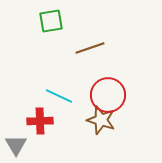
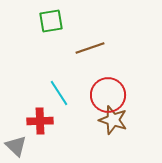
cyan line: moved 3 px up; rotated 32 degrees clockwise
brown star: moved 12 px right
gray triangle: moved 1 px down; rotated 15 degrees counterclockwise
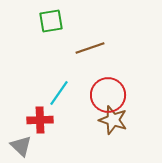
cyan line: rotated 68 degrees clockwise
red cross: moved 1 px up
gray triangle: moved 5 px right
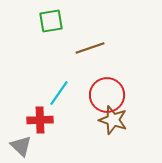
red circle: moved 1 px left
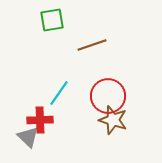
green square: moved 1 px right, 1 px up
brown line: moved 2 px right, 3 px up
red circle: moved 1 px right, 1 px down
gray triangle: moved 7 px right, 9 px up
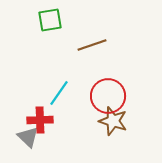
green square: moved 2 px left
brown star: moved 1 px down
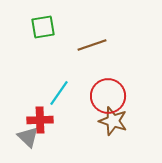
green square: moved 7 px left, 7 px down
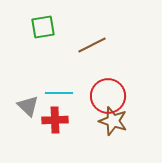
brown line: rotated 8 degrees counterclockwise
cyan line: rotated 56 degrees clockwise
red cross: moved 15 px right
gray triangle: moved 31 px up
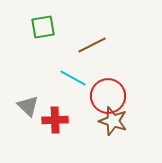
cyan line: moved 14 px right, 15 px up; rotated 28 degrees clockwise
